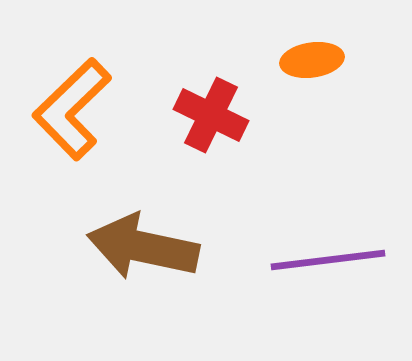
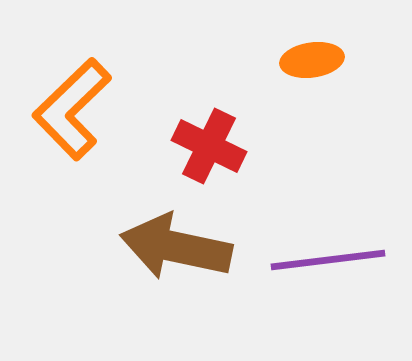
red cross: moved 2 px left, 31 px down
brown arrow: moved 33 px right
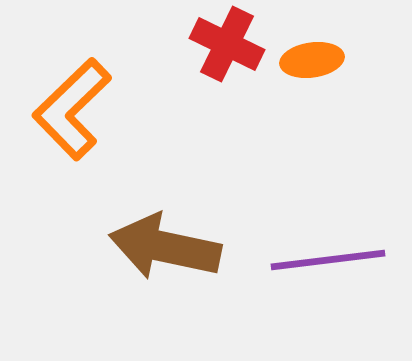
red cross: moved 18 px right, 102 px up
brown arrow: moved 11 px left
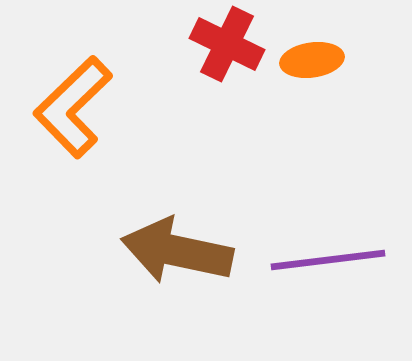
orange L-shape: moved 1 px right, 2 px up
brown arrow: moved 12 px right, 4 px down
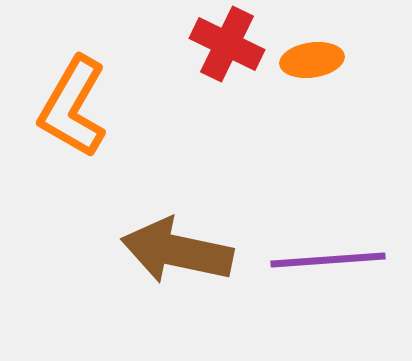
orange L-shape: rotated 16 degrees counterclockwise
purple line: rotated 3 degrees clockwise
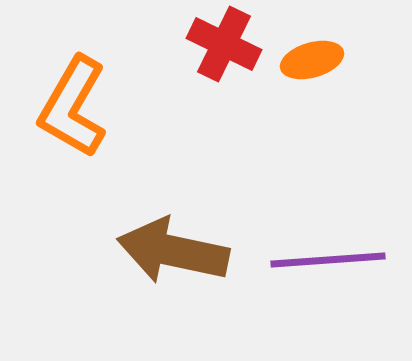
red cross: moved 3 px left
orange ellipse: rotated 8 degrees counterclockwise
brown arrow: moved 4 px left
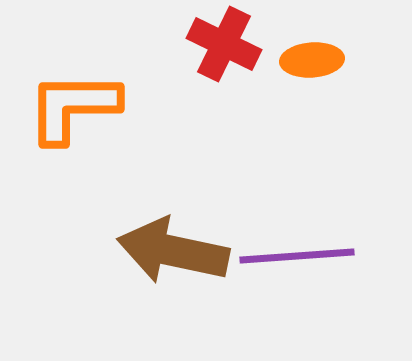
orange ellipse: rotated 12 degrees clockwise
orange L-shape: rotated 60 degrees clockwise
purple line: moved 31 px left, 4 px up
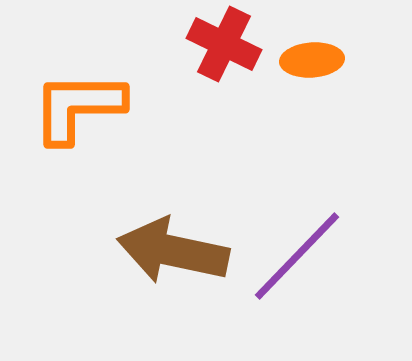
orange L-shape: moved 5 px right
purple line: rotated 42 degrees counterclockwise
